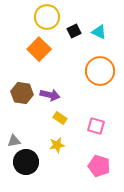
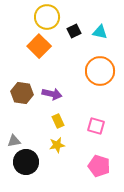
cyan triangle: moved 1 px right; rotated 14 degrees counterclockwise
orange square: moved 3 px up
purple arrow: moved 2 px right, 1 px up
yellow rectangle: moved 2 px left, 3 px down; rotated 32 degrees clockwise
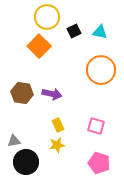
orange circle: moved 1 px right, 1 px up
yellow rectangle: moved 4 px down
pink pentagon: moved 3 px up
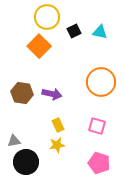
orange circle: moved 12 px down
pink square: moved 1 px right
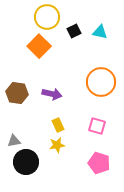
brown hexagon: moved 5 px left
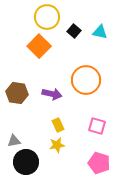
black square: rotated 24 degrees counterclockwise
orange circle: moved 15 px left, 2 px up
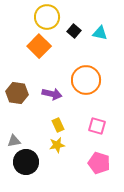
cyan triangle: moved 1 px down
